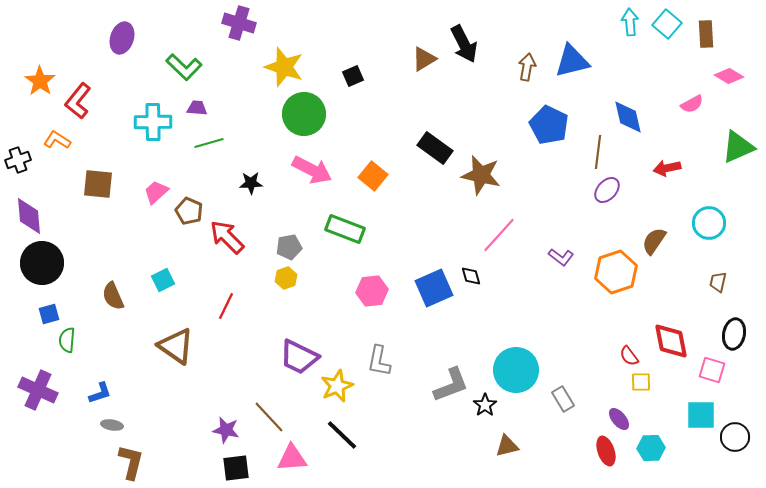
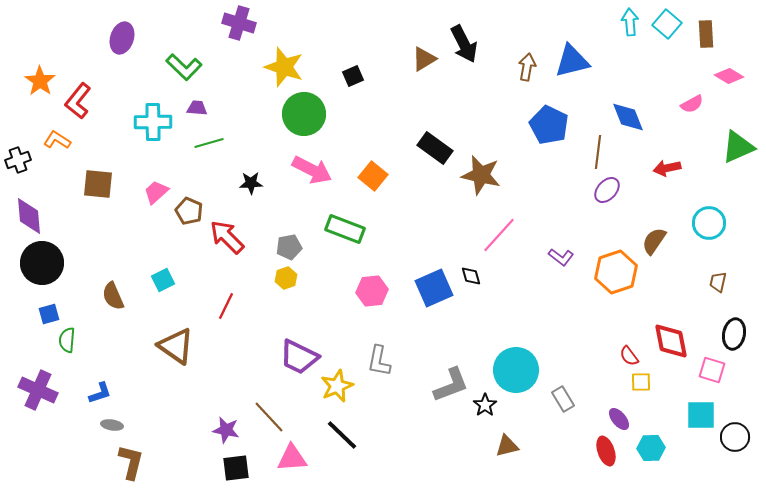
blue diamond at (628, 117): rotated 9 degrees counterclockwise
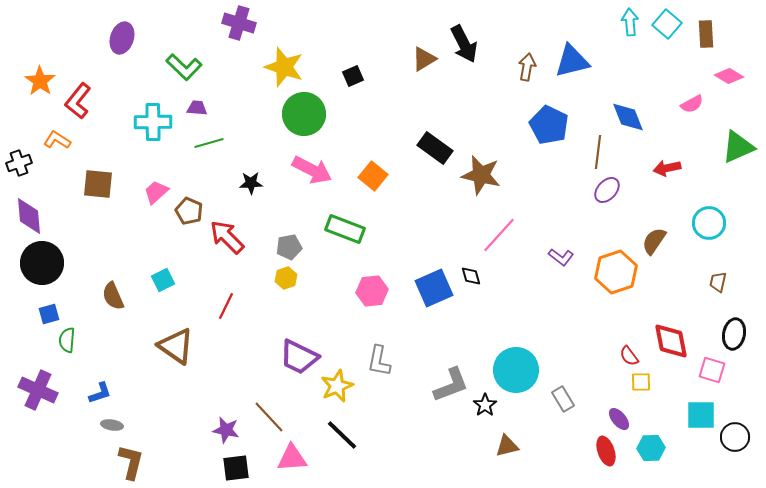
black cross at (18, 160): moved 1 px right, 3 px down
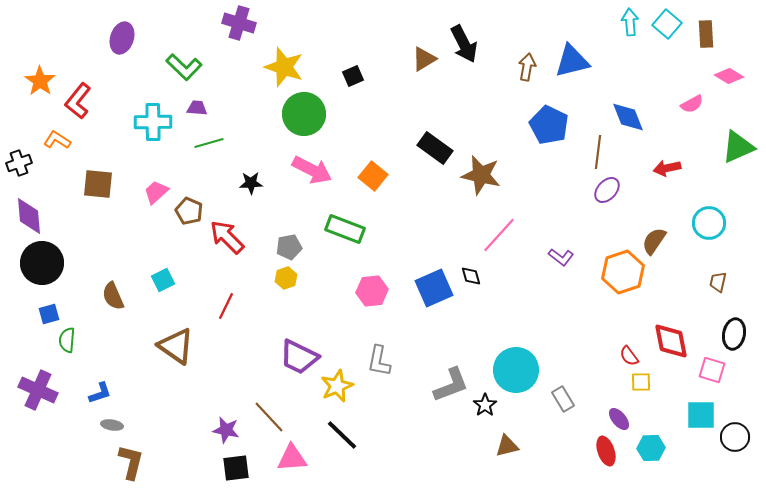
orange hexagon at (616, 272): moved 7 px right
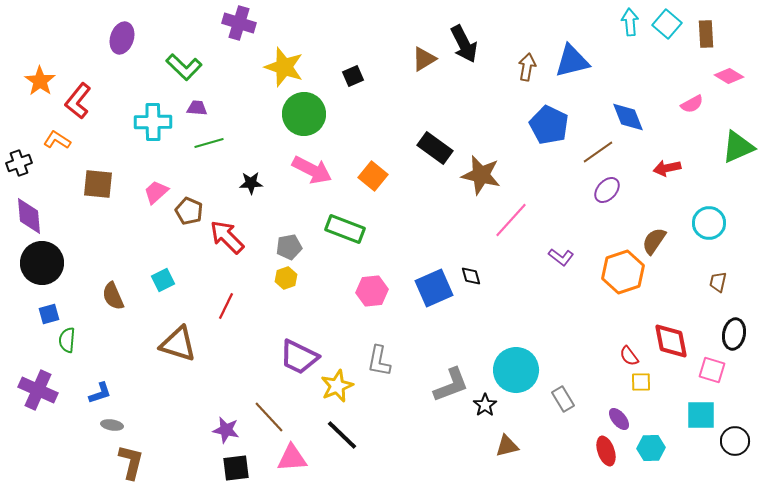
brown line at (598, 152): rotated 48 degrees clockwise
pink line at (499, 235): moved 12 px right, 15 px up
brown triangle at (176, 346): moved 2 px right, 2 px up; rotated 18 degrees counterclockwise
black circle at (735, 437): moved 4 px down
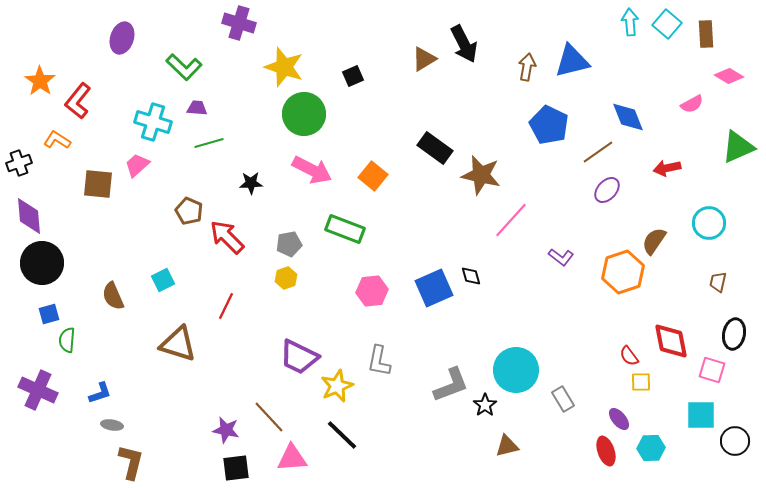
cyan cross at (153, 122): rotated 18 degrees clockwise
pink trapezoid at (156, 192): moved 19 px left, 27 px up
gray pentagon at (289, 247): moved 3 px up
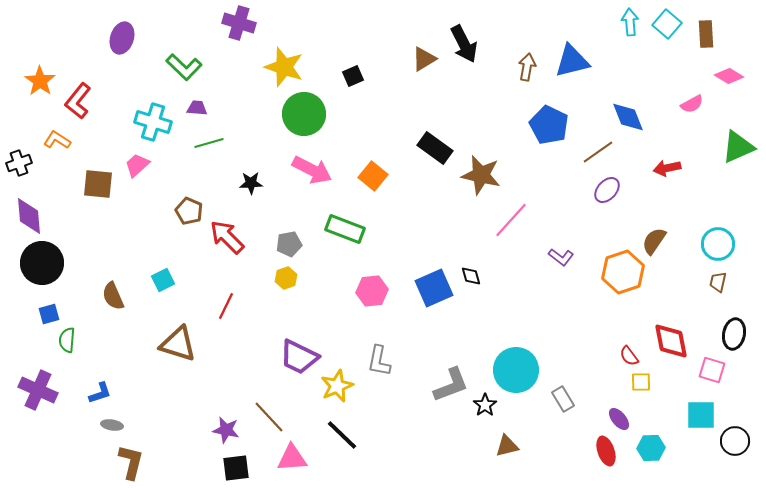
cyan circle at (709, 223): moved 9 px right, 21 px down
